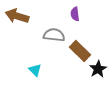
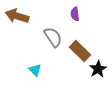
gray semicircle: moved 1 px left, 2 px down; rotated 50 degrees clockwise
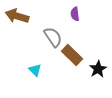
brown rectangle: moved 8 px left, 4 px down
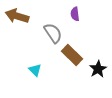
gray semicircle: moved 4 px up
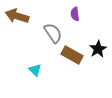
brown rectangle: rotated 15 degrees counterclockwise
black star: moved 20 px up
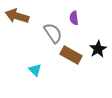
purple semicircle: moved 1 px left, 4 px down
brown rectangle: moved 1 px left
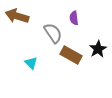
cyan triangle: moved 4 px left, 7 px up
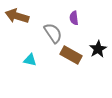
cyan triangle: moved 1 px left, 3 px up; rotated 32 degrees counterclockwise
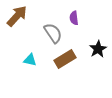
brown arrow: rotated 115 degrees clockwise
brown rectangle: moved 6 px left, 4 px down; rotated 60 degrees counterclockwise
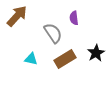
black star: moved 2 px left, 4 px down
cyan triangle: moved 1 px right, 1 px up
